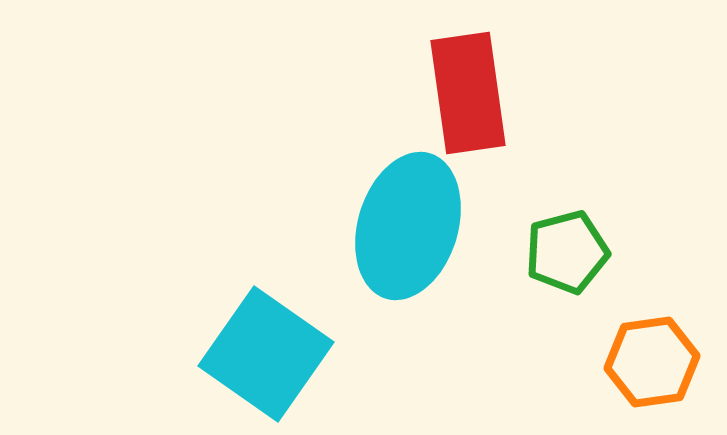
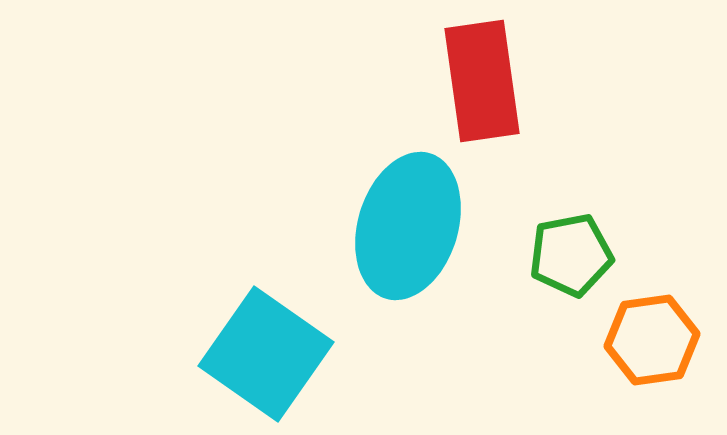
red rectangle: moved 14 px right, 12 px up
green pentagon: moved 4 px right, 3 px down; rotated 4 degrees clockwise
orange hexagon: moved 22 px up
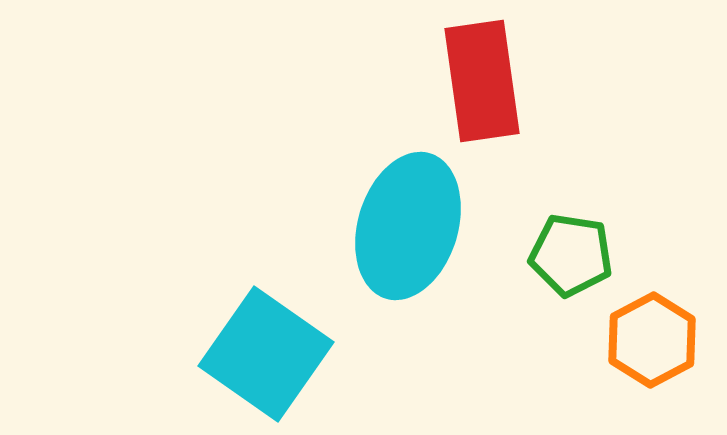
green pentagon: rotated 20 degrees clockwise
orange hexagon: rotated 20 degrees counterclockwise
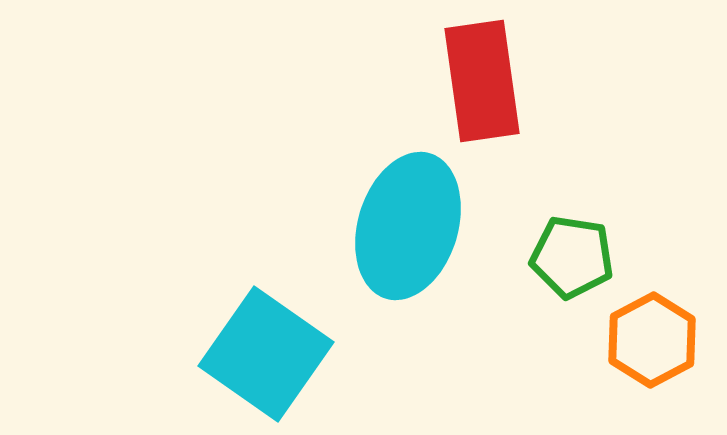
green pentagon: moved 1 px right, 2 px down
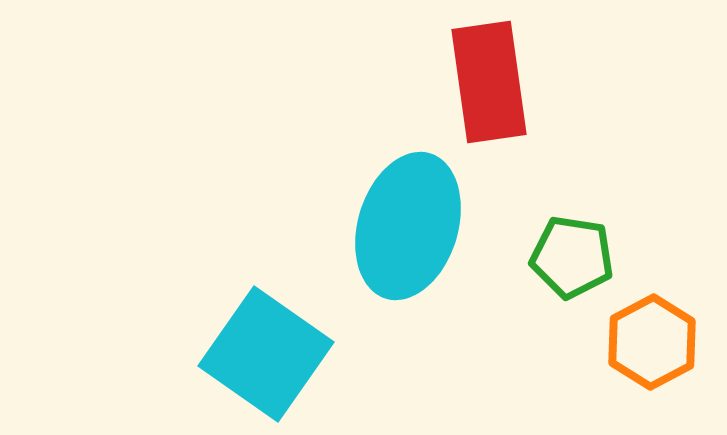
red rectangle: moved 7 px right, 1 px down
orange hexagon: moved 2 px down
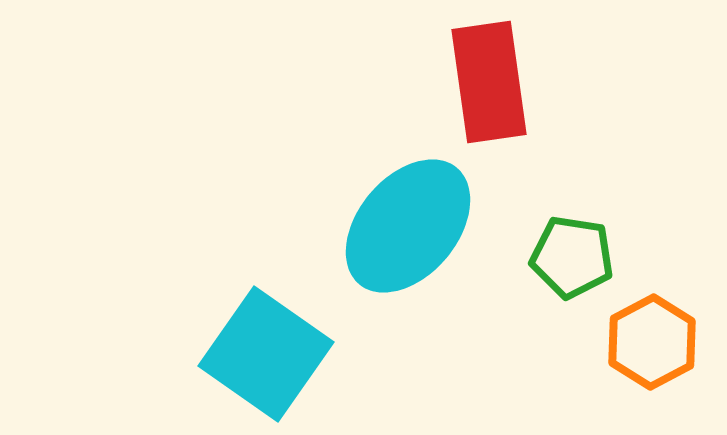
cyan ellipse: rotated 23 degrees clockwise
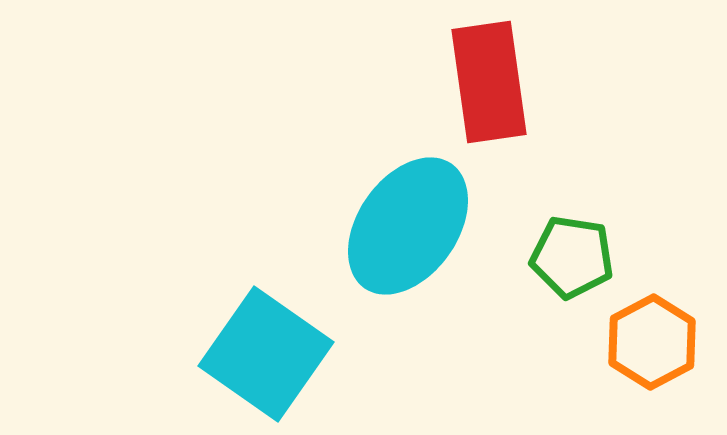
cyan ellipse: rotated 5 degrees counterclockwise
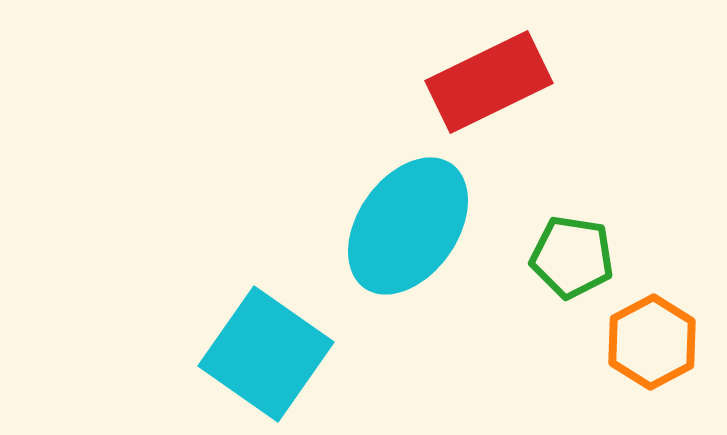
red rectangle: rotated 72 degrees clockwise
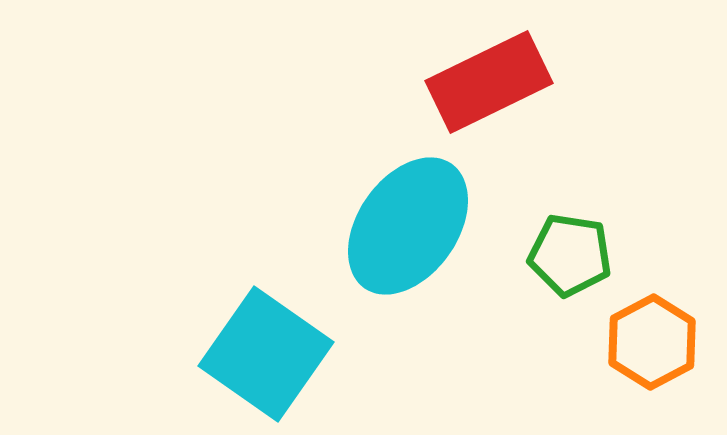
green pentagon: moved 2 px left, 2 px up
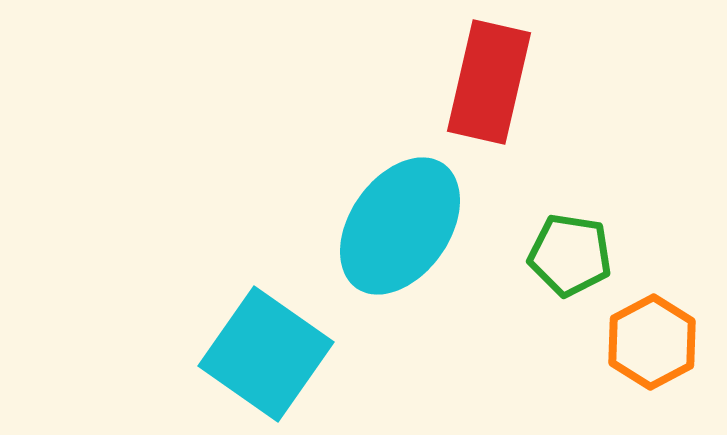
red rectangle: rotated 51 degrees counterclockwise
cyan ellipse: moved 8 px left
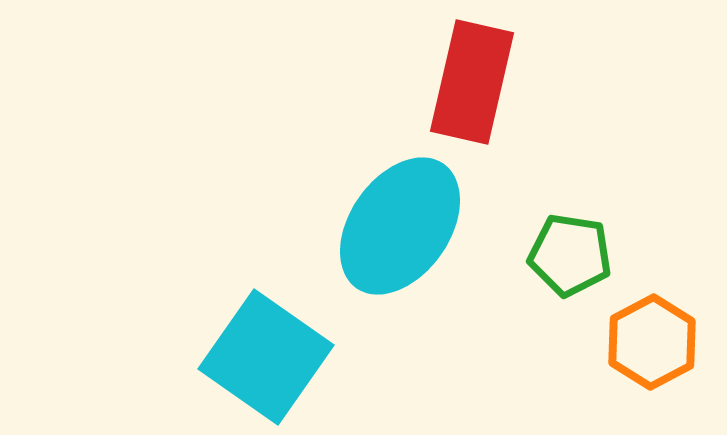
red rectangle: moved 17 px left
cyan square: moved 3 px down
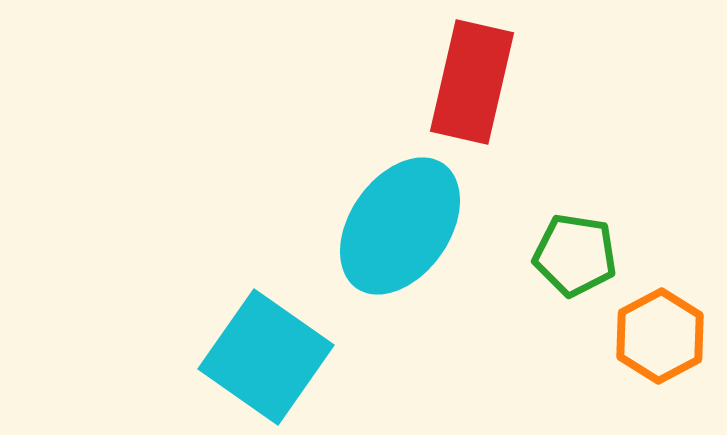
green pentagon: moved 5 px right
orange hexagon: moved 8 px right, 6 px up
